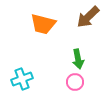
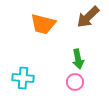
cyan cross: moved 1 px right, 1 px up; rotated 25 degrees clockwise
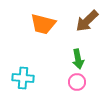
brown arrow: moved 1 px left, 4 px down
pink circle: moved 2 px right
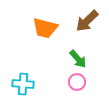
orange trapezoid: moved 2 px right, 4 px down
green arrow: rotated 30 degrees counterclockwise
cyan cross: moved 6 px down
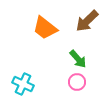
orange trapezoid: rotated 24 degrees clockwise
cyan cross: rotated 20 degrees clockwise
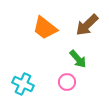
brown arrow: moved 4 px down
pink circle: moved 10 px left
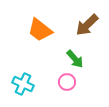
orange trapezoid: moved 5 px left, 2 px down
green arrow: moved 3 px left
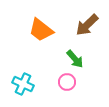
orange trapezoid: moved 1 px right
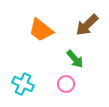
pink circle: moved 1 px left, 2 px down
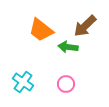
brown arrow: moved 2 px left, 1 px down
green arrow: moved 7 px left, 12 px up; rotated 138 degrees clockwise
cyan cross: moved 2 px up; rotated 10 degrees clockwise
